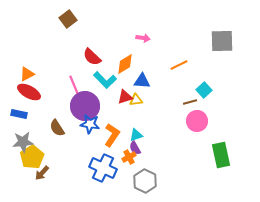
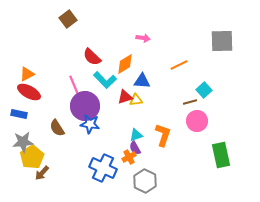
orange L-shape: moved 51 px right; rotated 15 degrees counterclockwise
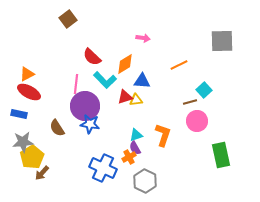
pink line: moved 2 px right, 1 px up; rotated 30 degrees clockwise
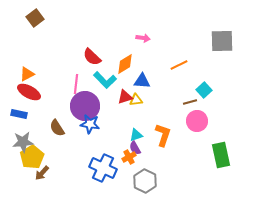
brown square: moved 33 px left, 1 px up
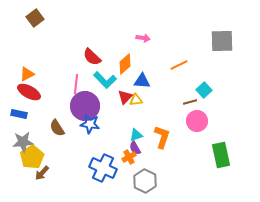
orange diamond: rotated 10 degrees counterclockwise
red triangle: rotated 28 degrees counterclockwise
orange L-shape: moved 1 px left, 2 px down
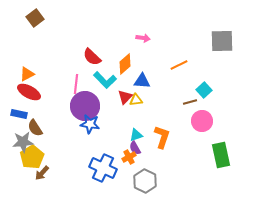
pink circle: moved 5 px right
brown semicircle: moved 22 px left
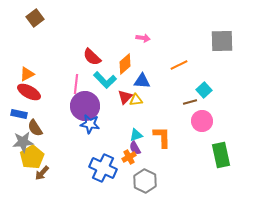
orange L-shape: rotated 20 degrees counterclockwise
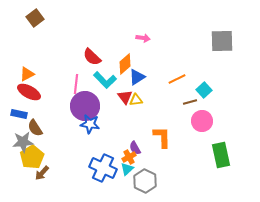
orange line: moved 2 px left, 14 px down
blue triangle: moved 5 px left, 4 px up; rotated 36 degrees counterclockwise
red triangle: rotated 21 degrees counterclockwise
cyan triangle: moved 9 px left, 34 px down; rotated 24 degrees counterclockwise
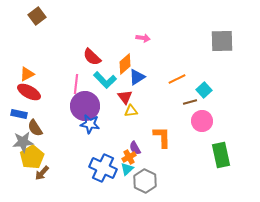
brown square: moved 2 px right, 2 px up
yellow triangle: moved 5 px left, 11 px down
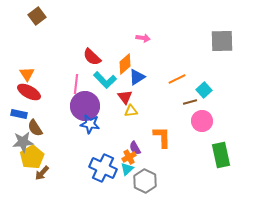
orange triangle: rotated 35 degrees counterclockwise
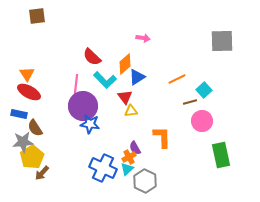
brown square: rotated 30 degrees clockwise
purple circle: moved 2 px left
